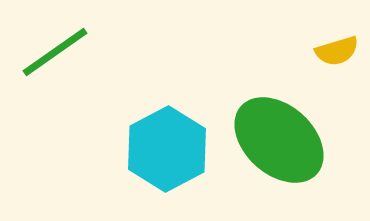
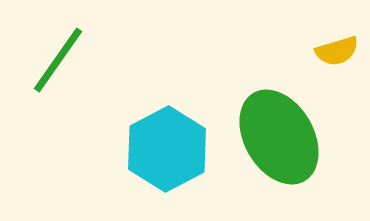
green line: moved 3 px right, 8 px down; rotated 20 degrees counterclockwise
green ellipse: moved 3 px up; rotated 18 degrees clockwise
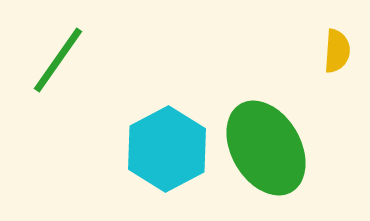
yellow semicircle: rotated 69 degrees counterclockwise
green ellipse: moved 13 px left, 11 px down
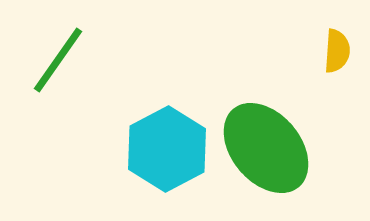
green ellipse: rotated 10 degrees counterclockwise
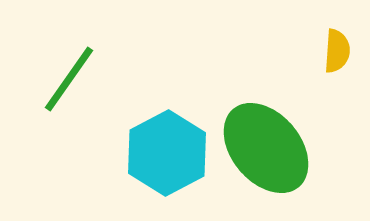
green line: moved 11 px right, 19 px down
cyan hexagon: moved 4 px down
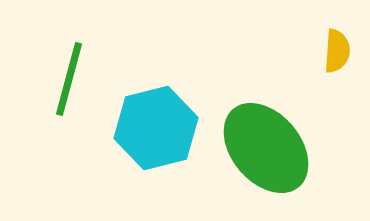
green line: rotated 20 degrees counterclockwise
cyan hexagon: moved 11 px left, 25 px up; rotated 14 degrees clockwise
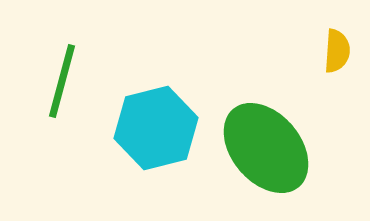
green line: moved 7 px left, 2 px down
